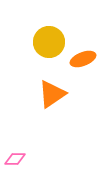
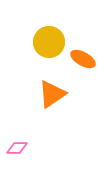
orange ellipse: rotated 50 degrees clockwise
pink diamond: moved 2 px right, 11 px up
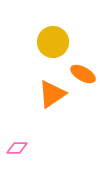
yellow circle: moved 4 px right
orange ellipse: moved 15 px down
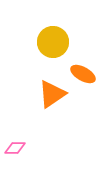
pink diamond: moved 2 px left
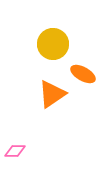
yellow circle: moved 2 px down
pink diamond: moved 3 px down
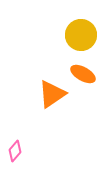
yellow circle: moved 28 px right, 9 px up
pink diamond: rotated 50 degrees counterclockwise
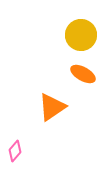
orange triangle: moved 13 px down
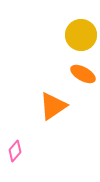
orange triangle: moved 1 px right, 1 px up
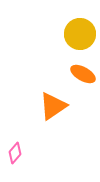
yellow circle: moved 1 px left, 1 px up
pink diamond: moved 2 px down
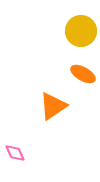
yellow circle: moved 1 px right, 3 px up
pink diamond: rotated 65 degrees counterclockwise
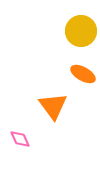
orange triangle: rotated 32 degrees counterclockwise
pink diamond: moved 5 px right, 14 px up
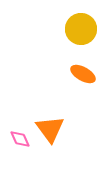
yellow circle: moved 2 px up
orange triangle: moved 3 px left, 23 px down
